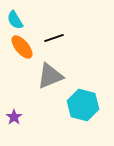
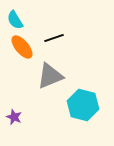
purple star: rotated 14 degrees counterclockwise
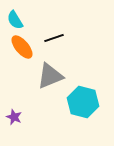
cyan hexagon: moved 3 px up
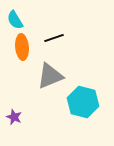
orange ellipse: rotated 35 degrees clockwise
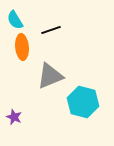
black line: moved 3 px left, 8 px up
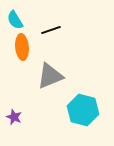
cyan hexagon: moved 8 px down
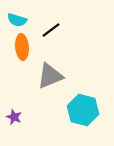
cyan semicircle: moved 2 px right; rotated 42 degrees counterclockwise
black line: rotated 18 degrees counterclockwise
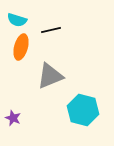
black line: rotated 24 degrees clockwise
orange ellipse: moved 1 px left; rotated 20 degrees clockwise
purple star: moved 1 px left, 1 px down
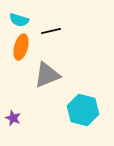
cyan semicircle: moved 2 px right
black line: moved 1 px down
gray triangle: moved 3 px left, 1 px up
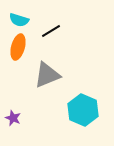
black line: rotated 18 degrees counterclockwise
orange ellipse: moved 3 px left
cyan hexagon: rotated 8 degrees clockwise
